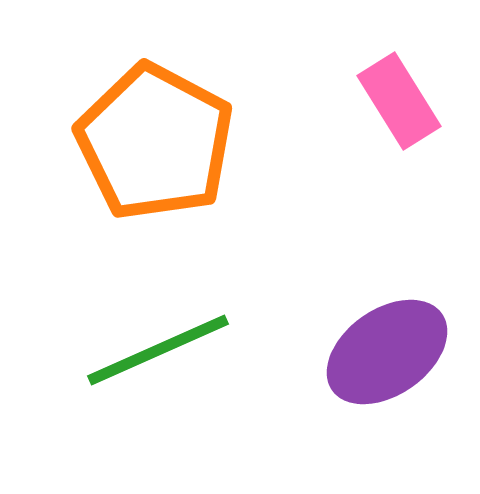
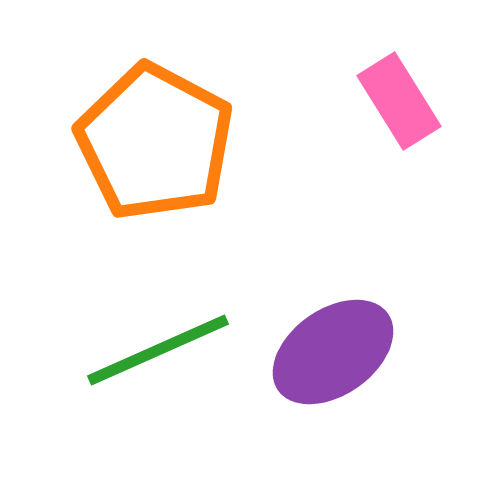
purple ellipse: moved 54 px left
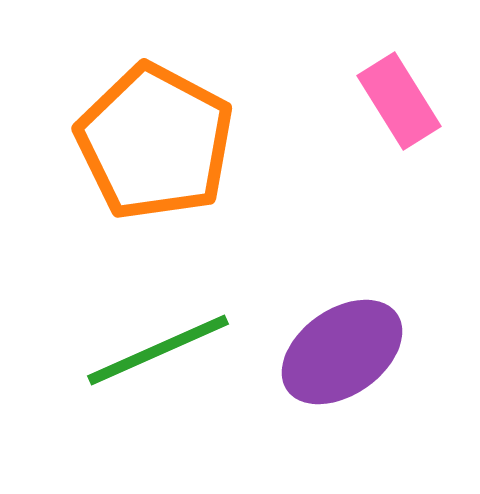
purple ellipse: moved 9 px right
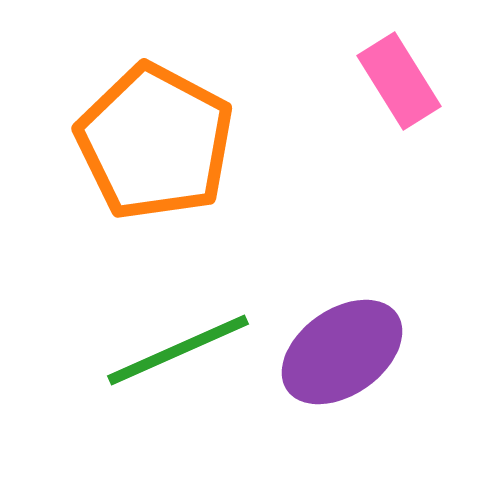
pink rectangle: moved 20 px up
green line: moved 20 px right
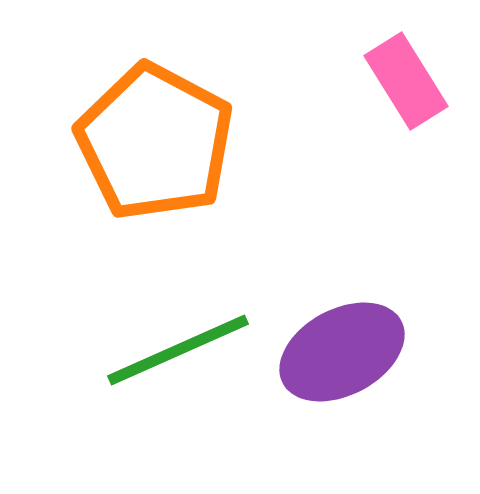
pink rectangle: moved 7 px right
purple ellipse: rotated 7 degrees clockwise
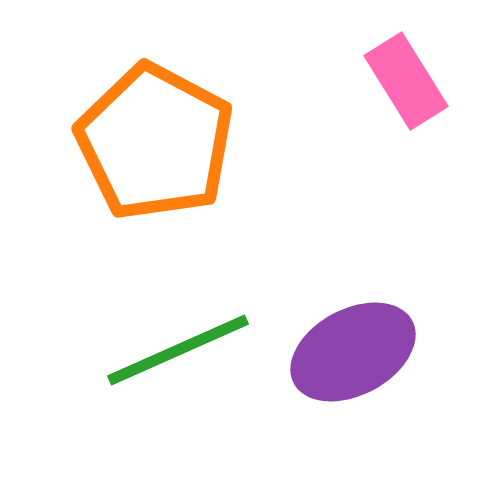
purple ellipse: moved 11 px right
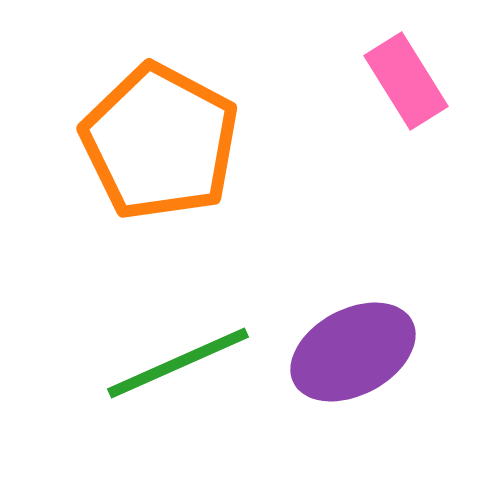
orange pentagon: moved 5 px right
green line: moved 13 px down
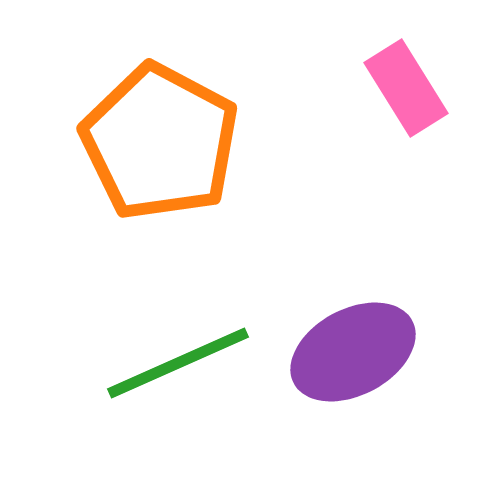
pink rectangle: moved 7 px down
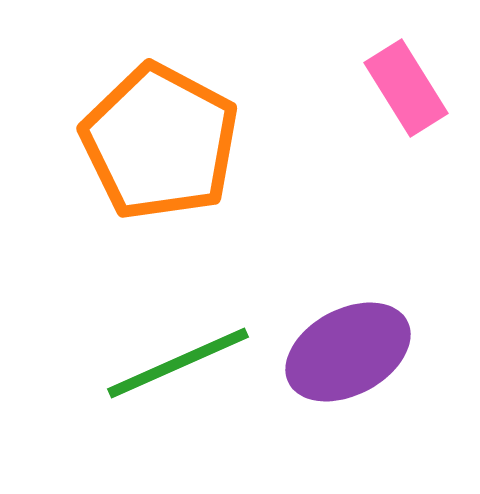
purple ellipse: moved 5 px left
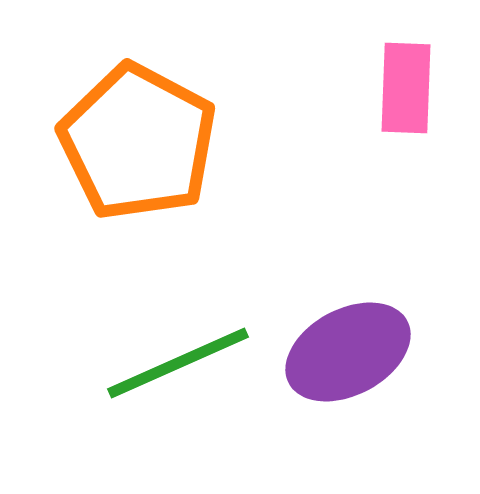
pink rectangle: rotated 34 degrees clockwise
orange pentagon: moved 22 px left
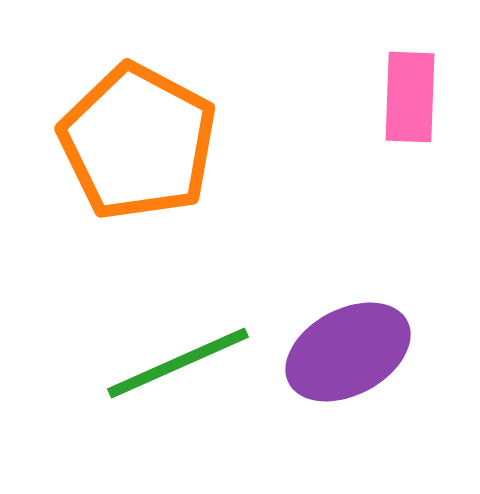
pink rectangle: moved 4 px right, 9 px down
